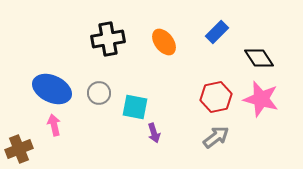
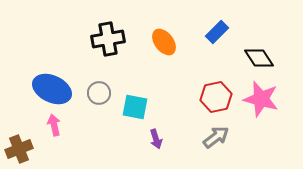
purple arrow: moved 2 px right, 6 px down
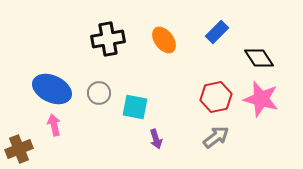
orange ellipse: moved 2 px up
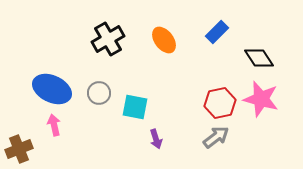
black cross: rotated 20 degrees counterclockwise
red hexagon: moved 4 px right, 6 px down
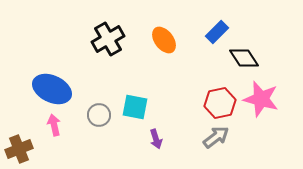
black diamond: moved 15 px left
gray circle: moved 22 px down
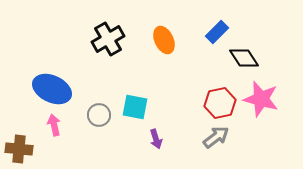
orange ellipse: rotated 12 degrees clockwise
brown cross: rotated 28 degrees clockwise
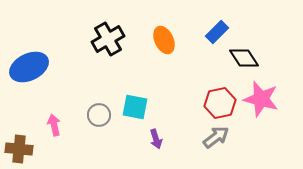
blue ellipse: moved 23 px left, 22 px up; rotated 51 degrees counterclockwise
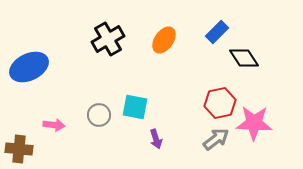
orange ellipse: rotated 60 degrees clockwise
pink star: moved 7 px left, 24 px down; rotated 12 degrees counterclockwise
pink arrow: rotated 110 degrees clockwise
gray arrow: moved 2 px down
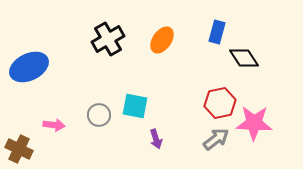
blue rectangle: rotated 30 degrees counterclockwise
orange ellipse: moved 2 px left
cyan square: moved 1 px up
brown cross: rotated 20 degrees clockwise
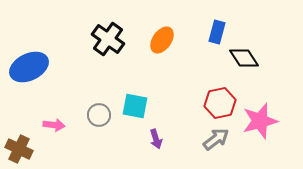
black cross: rotated 24 degrees counterclockwise
pink star: moved 6 px right, 2 px up; rotated 18 degrees counterclockwise
